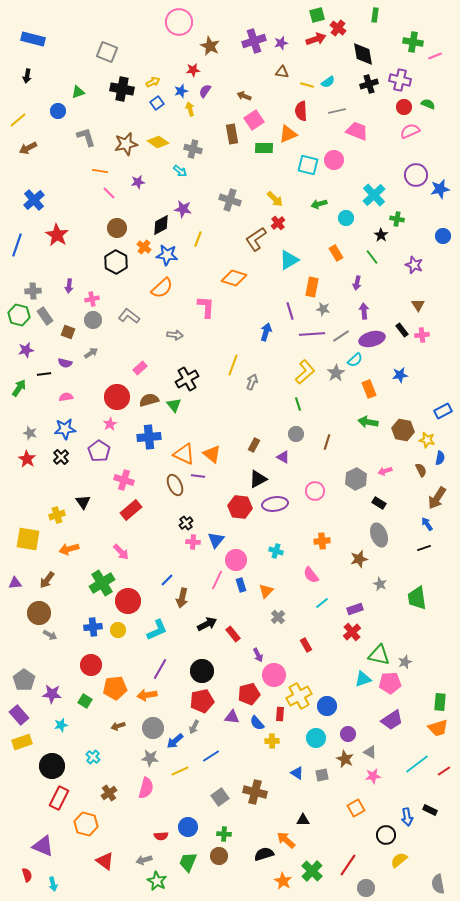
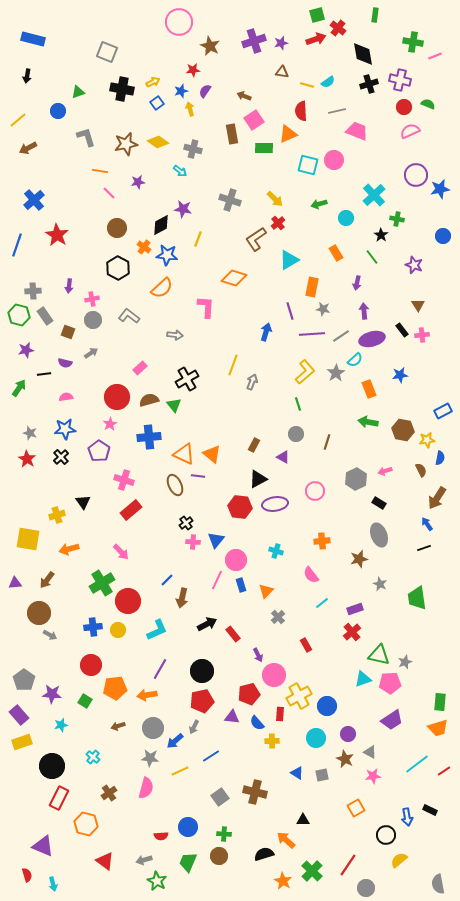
black hexagon at (116, 262): moved 2 px right, 6 px down
yellow star at (427, 440): rotated 21 degrees counterclockwise
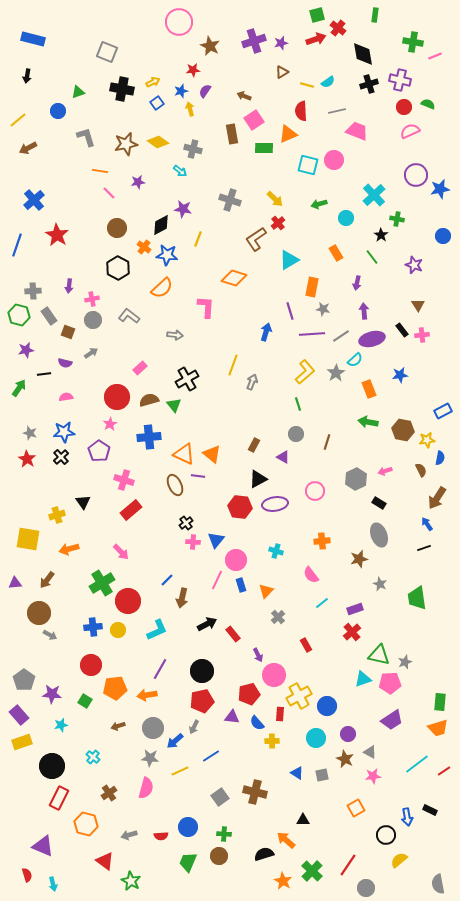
brown triangle at (282, 72): rotated 40 degrees counterclockwise
gray rectangle at (45, 316): moved 4 px right
blue star at (65, 429): moved 1 px left, 3 px down
gray arrow at (144, 860): moved 15 px left, 25 px up
green star at (157, 881): moved 26 px left
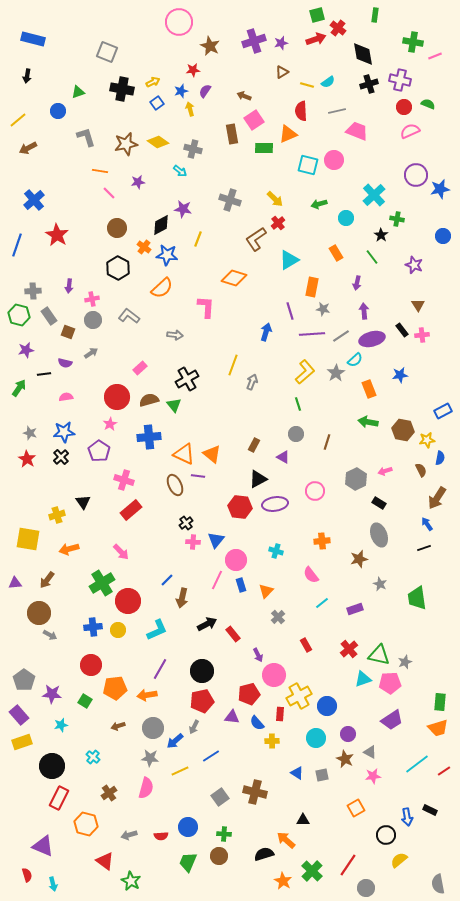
red cross at (352, 632): moved 3 px left, 17 px down
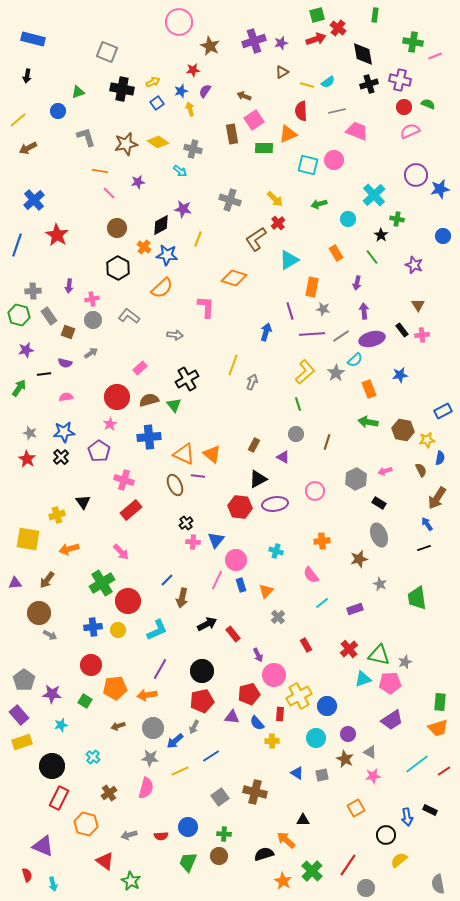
cyan circle at (346, 218): moved 2 px right, 1 px down
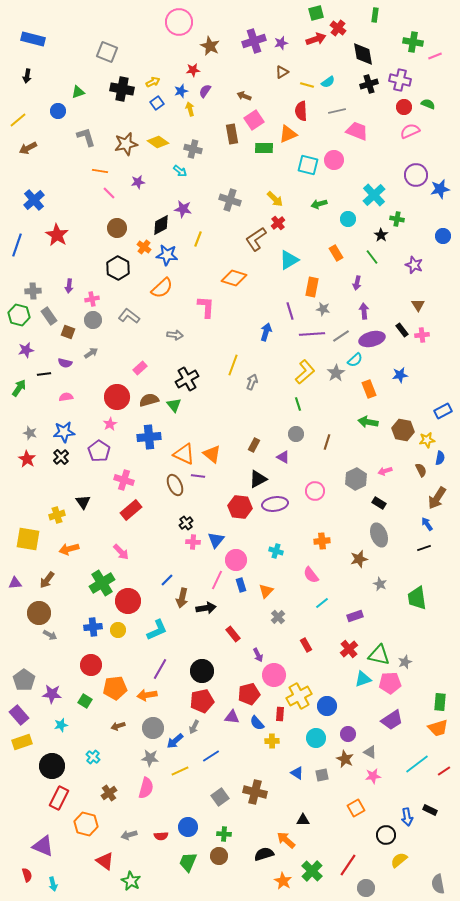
green square at (317, 15): moved 1 px left, 2 px up
purple rectangle at (355, 609): moved 7 px down
black arrow at (207, 624): moved 1 px left, 16 px up; rotated 18 degrees clockwise
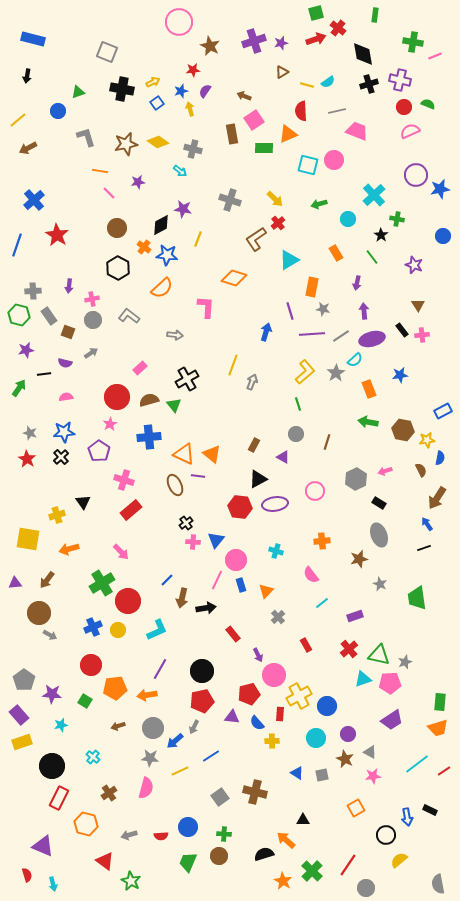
blue cross at (93, 627): rotated 18 degrees counterclockwise
